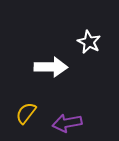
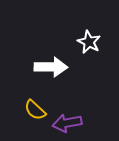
yellow semicircle: moved 9 px right, 3 px up; rotated 85 degrees counterclockwise
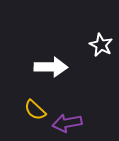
white star: moved 12 px right, 3 px down
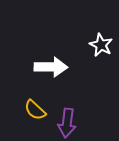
purple arrow: rotated 72 degrees counterclockwise
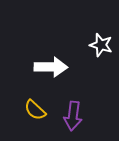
white star: rotated 10 degrees counterclockwise
purple arrow: moved 6 px right, 7 px up
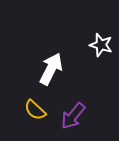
white arrow: moved 2 px down; rotated 64 degrees counterclockwise
purple arrow: rotated 32 degrees clockwise
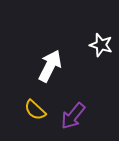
white arrow: moved 1 px left, 3 px up
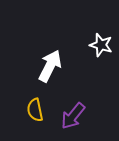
yellow semicircle: rotated 35 degrees clockwise
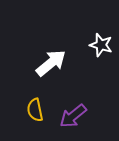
white arrow: moved 1 px right, 3 px up; rotated 24 degrees clockwise
purple arrow: rotated 12 degrees clockwise
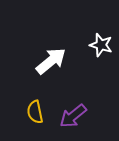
white arrow: moved 2 px up
yellow semicircle: moved 2 px down
